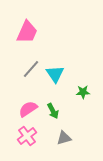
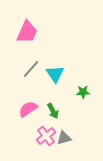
pink cross: moved 19 px right
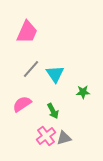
pink semicircle: moved 6 px left, 5 px up
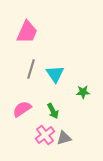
gray line: rotated 24 degrees counterclockwise
pink semicircle: moved 5 px down
pink cross: moved 1 px left, 1 px up
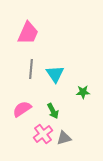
pink trapezoid: moved 1 px right, 1 px down
gray line: rotated 12 degrees counterclockwise
pink cross: moved 2 px left, 1 px up
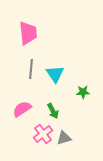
pink trapezoid: rotated 30 degrees counterclockwise
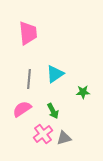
gray line: moved 2 px left, 10 px down
cyan triangle: rotated 30 degrees clockwise
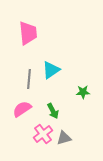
cyan triangle: moved 4 px left, 4 px up
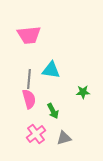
pink trapezoid: moved 1 px right, 2 px down; rotated 90 degrees clockwise
cyan triangle: rotated 42 degrees clockwise
pink semicircle: moved 7 px right, 10 px up; rotated 108 degrees clockwise
pink cross: moved 7 px left
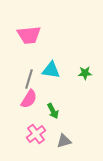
gray line: rotated 12 degrees clockwise
green star: moved 2 px right, 19 px up
pink semicircle: rotated 48 degrees clockwise
gray triangle: moved 3 px down
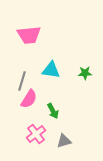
gray line: moved 7 px left, 2 px down
